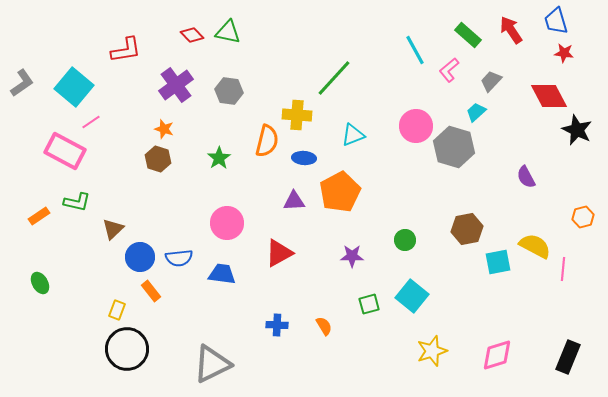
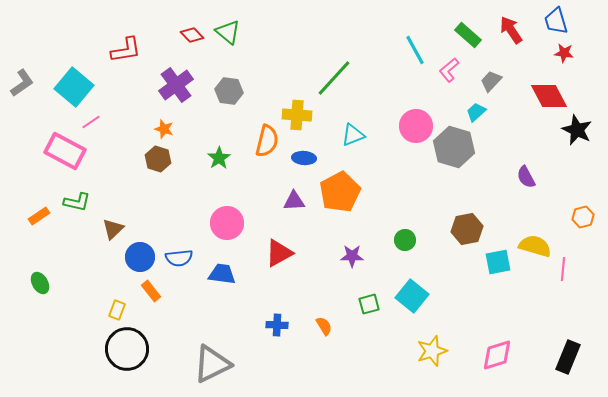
green triangle at (228, 32): rotated 28 degrees clockwise
yellow semicircle at (535, 246): rotated 12 degrees counterclockwise
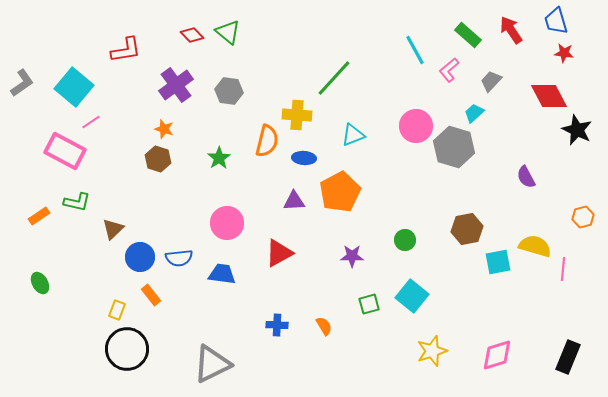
cyan trapezoid at (476, 112): moved 2 px left, 1 px down
orange rectangle at (151, 291): moved 4 px down
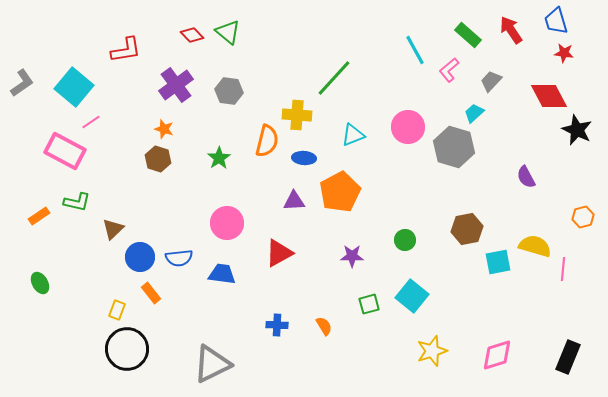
pink circle at (416, 126): moved 8 px left, 1 px down
orange rectangle at (151, 295): moved 2 px up
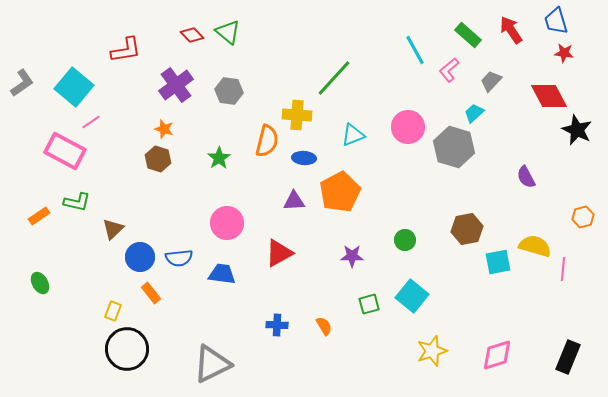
yellow rectangle at (117, 310): moved 4 px left, 1 px down
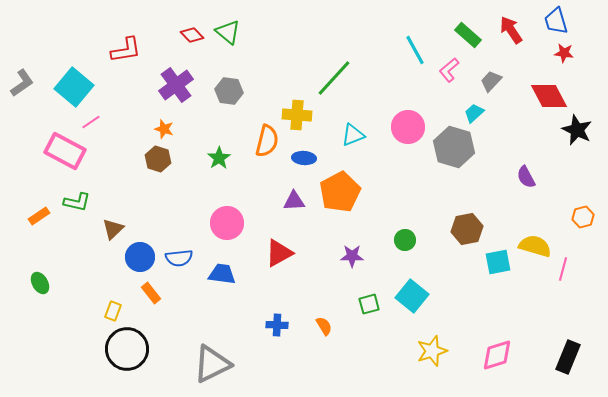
pink line at (563, 269): rotated 10 degrees clockwise
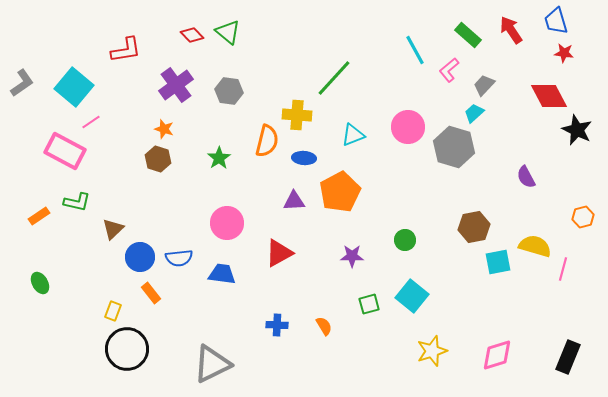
gray trapezoid at (491, 81): moved 7 px left, 4 px down
brown hexagon at (467, 229): moved 7 px right, 2 px up
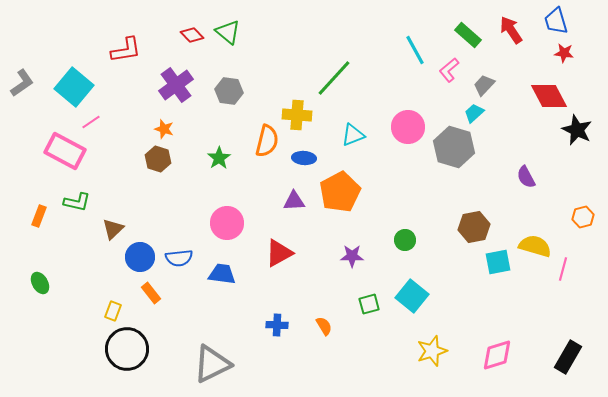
orange rectangle at (39, 216): rotated 35 degrees counterclockwise
black rectangle at (568, 357): rotated 8 degrees clockwise
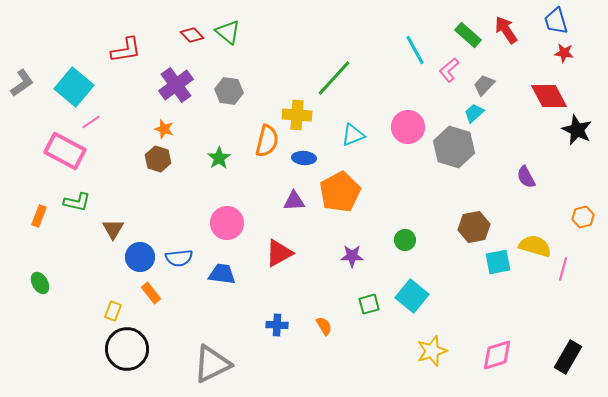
red arrow at (511, 30): moved 5 px left
brown triangle at (113, 229): rotated 15 degrees counterclockwise
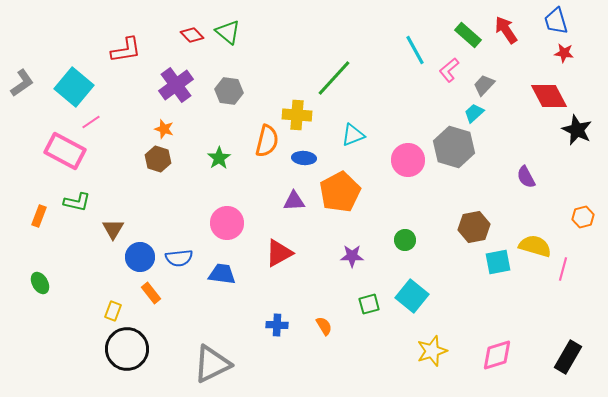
pink circle at (408, 127): moved 33 px down
